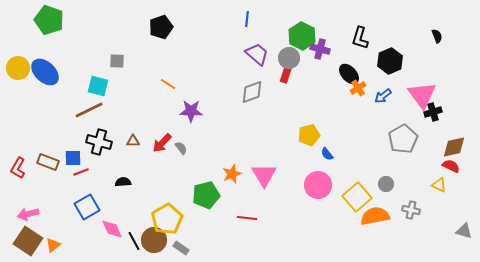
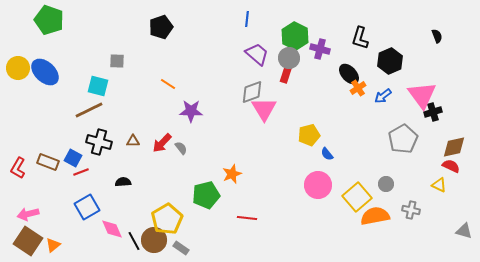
green hexagon at (302, 36): moved 7 px left
blue square at (73, 158): rotated 30 degrees clockwise
pink triangle at (264, 175): moved 66 px up
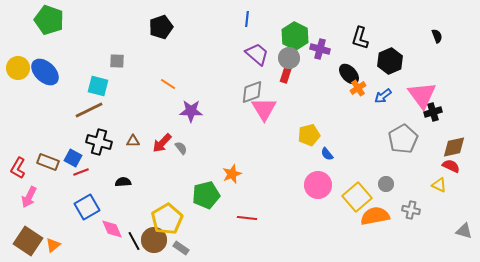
pink arrow at (28, 214): moved 1 px right, 17 px up; rotated 50 degrees counterclockwise
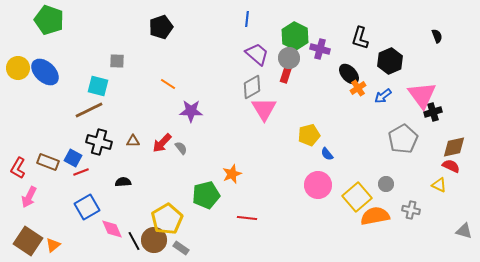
gray diamond at (252, 92): moved 5 px up; rotated 10 degrees counterclockwise
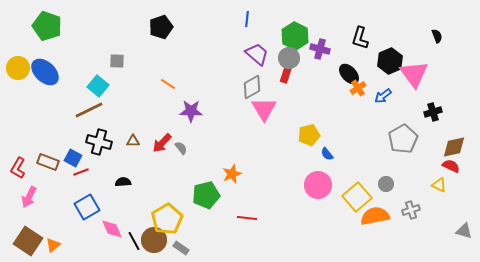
green pentagon at (49, 20): moved 2 px left, 6 px down
cyan square at (98, 86): rotated 25 degrees clockwise
pink triangle at (422, 95): moved 8 px left, 21 px up
gray cross at (411, 210): rotated 30 degrees counterclockwise
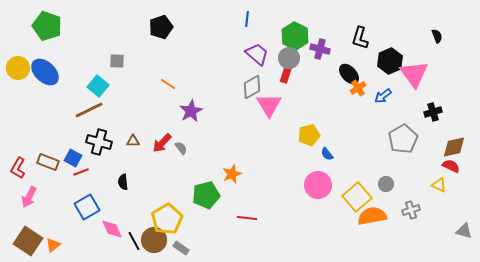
pink triangle at (264, 109): moved 5 px right, 4 px up
purple star at (191, 111): rotated 30 degrees counterclockwise
black semicircle at (123, 182): rotated 91 degrees counterclockwise
orange semicircle at (375, 216): moved 3 px left
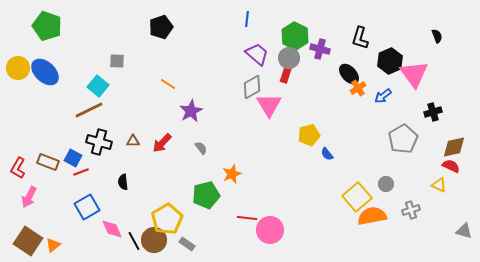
gray semicircle at (181, 148): moved 20 px right
pink circle at (318, 185): moved 48 px left, 45 px down
gray rectangle at (181, 248): moved 6 px right, 4 px up
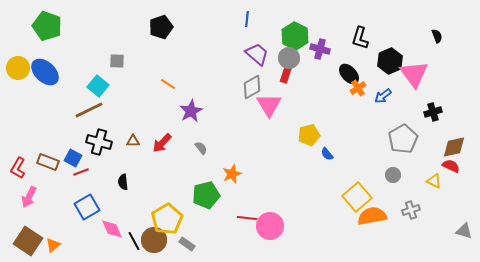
gray circle at (386, 184): moved 7 px right, 9 px up
yellow triangle at (439, 185): moved 5 px left, 4 px up
pink circle at (270, 230): moved 4 px up
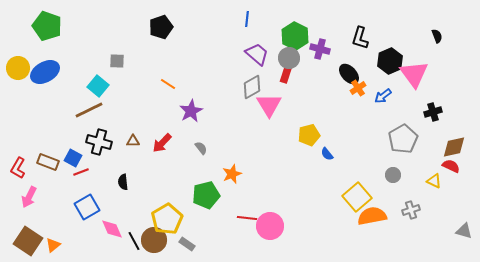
blue ellipse at (45, 72): rotated 72 degrees counterclockwise
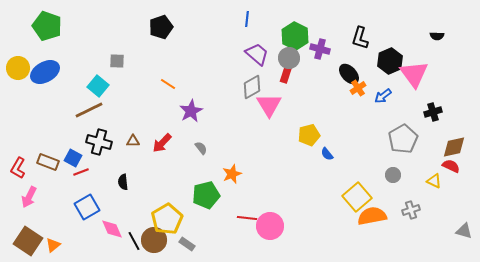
black semicircle at (437, 36): rotated 112 degrees clockwise
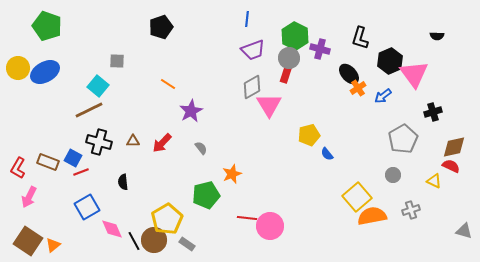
purple trapezoid at (257, 54): moved 4 px left, 4 px up; rotated 120 degrees clockwise
